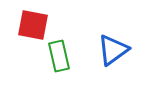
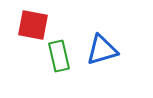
blue triangle: moved 11 px left; rotated 20 degrees clockwise
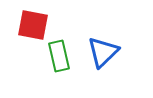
blue triangle: moved 1 px right, 2 px down; rotated 28 degrees counterclockwise
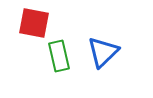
red square: moved 1 px right, 2 px up
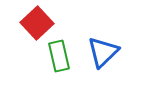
red square: moved 3 px right; rotated 36 degrees clockwise
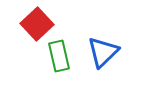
red square: moved 1 px down
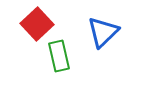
blue triangle: moved 20 px up
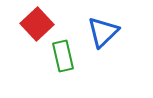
green rectangle: moved 4 px right
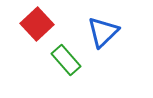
green rectangle: moved 3 px right, 4 px down; rotated 28 degrees counterclockwise
